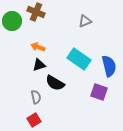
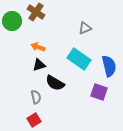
brown cross: rotated 12 degrees clockwise
gray triangle: moved 7 px down
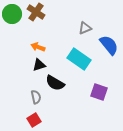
green circle: moved 7 px up
blue semicircle: moved 21 px up; rotated 25 degrees counterclockwise
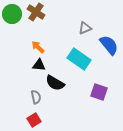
orange arrow: rotated 24 degrees clockwise
black triangle: rotated 24 degrees clockwise
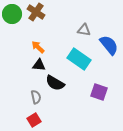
gray triangle: moved 1 px left, 2 px down; rotated 32 degrees clockwise
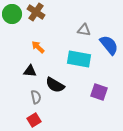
cyan rectangle: rotated 25 degrees counterclockwise
black triangle: moved 9 px left, 6 px down
black semicircle: moved 2 px down
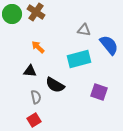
cyan rectangle: rotated 25 degrees counterclockwise
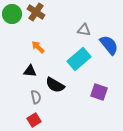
cyan rectangle: rotated 25 degrees counterclockwise
